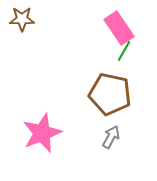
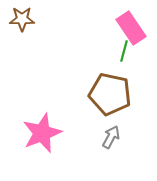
pink rectangle: moved 12 px right
green line: rotated 15 degrees counterclockwise
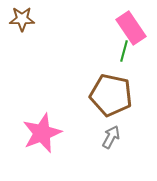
brown pentagon: moved 1 px right, 1 px down
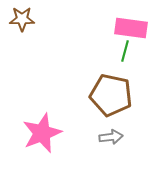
pink rectangle: rotated 48 degrees counterclockwise
green line: moved 1 px right
gray arrow: rotated 55 degrees clockwise
